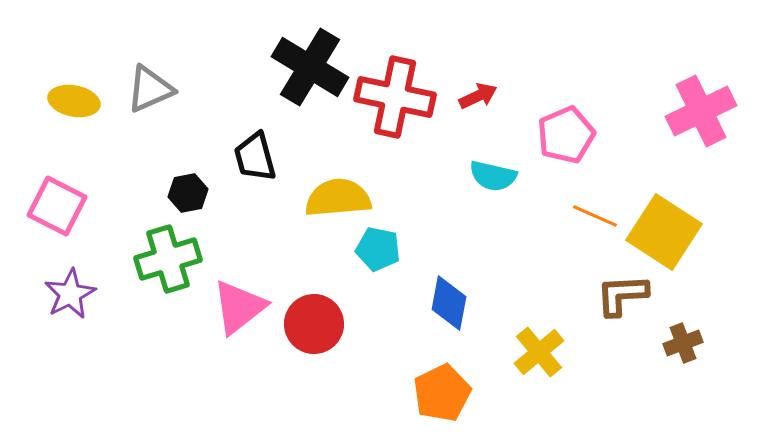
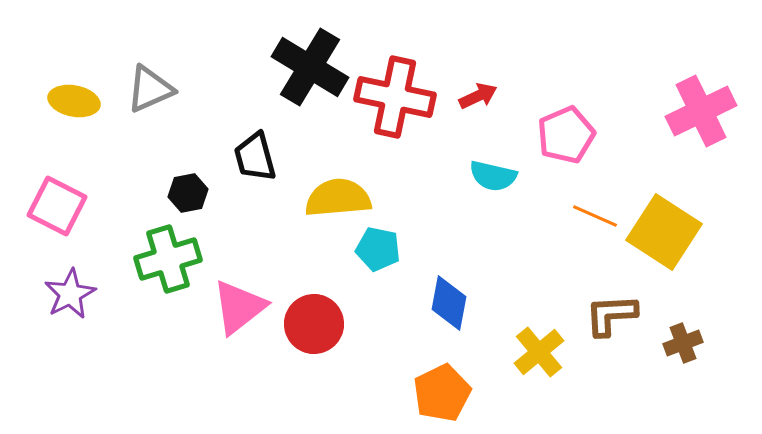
brown L-shape: moved 11 px left, 20 px down
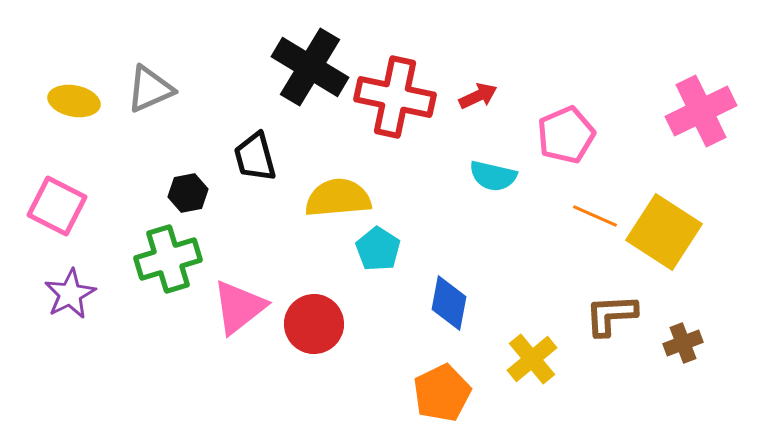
cyan pentagon: rotated 21 degrees clockwise
yellow cross: moved 7 px left, 7 px down
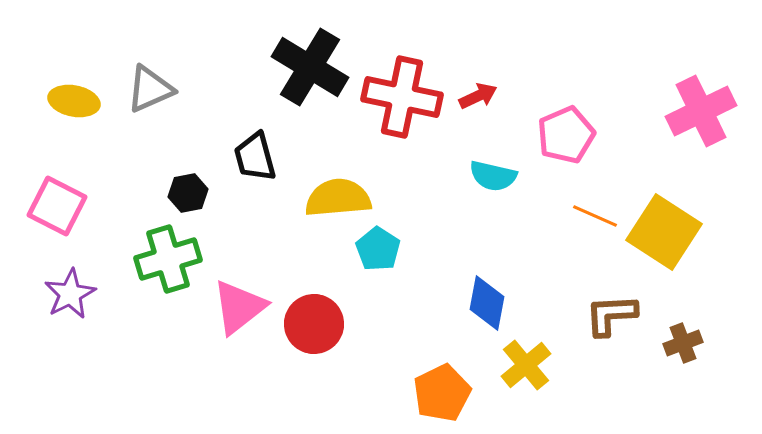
red cross: moved 7 px right
blue diamond: moved 38 px right
yellow cross: moved 6 px left, 6 px down
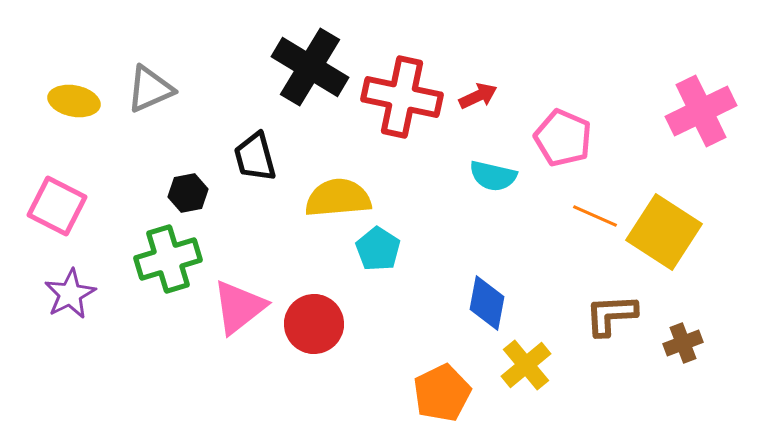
pink pentagon: moved 3 px left, 3 px down; rotated 26 degrees counterclockwise
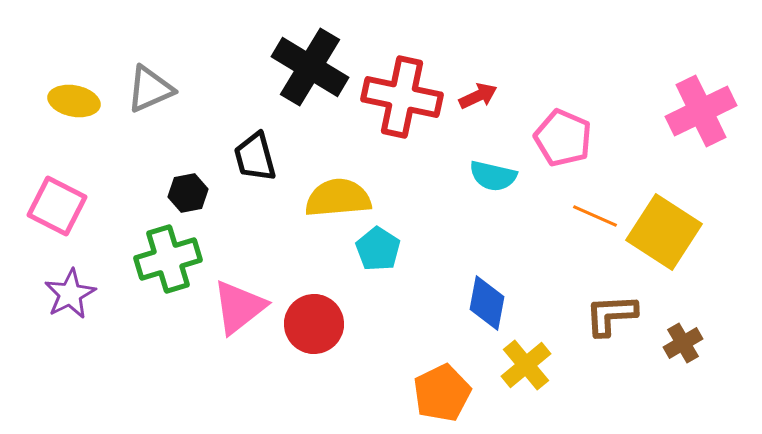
brown cross: rotated 9 degrees counterclockwise
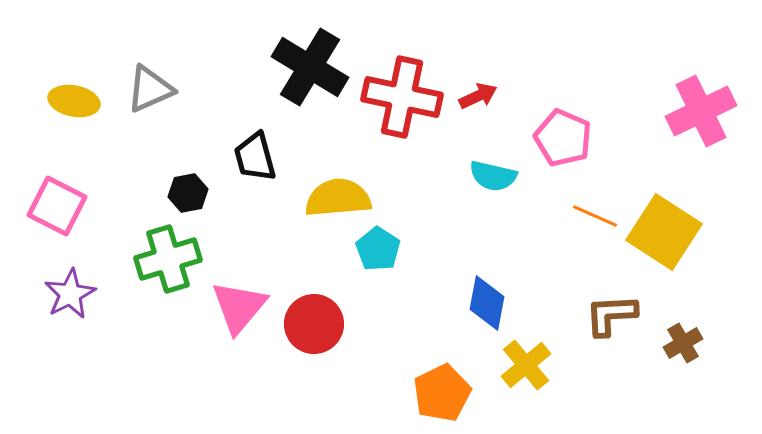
pink triangle: rotated 12 degrees counterclockwise
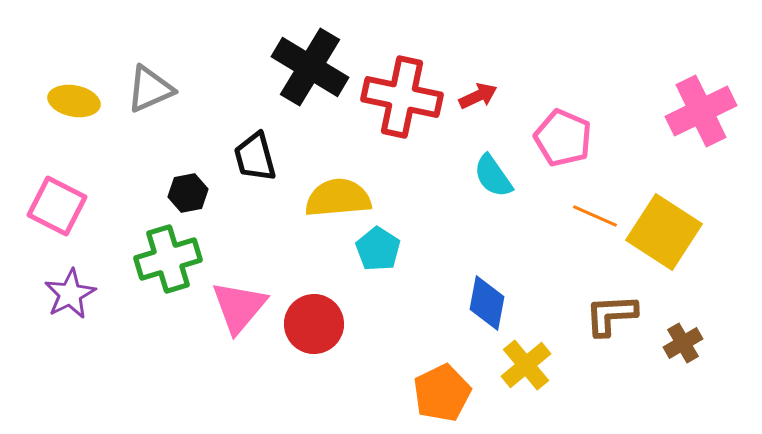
cyan semicircle: rotated 42 degrees clockwise
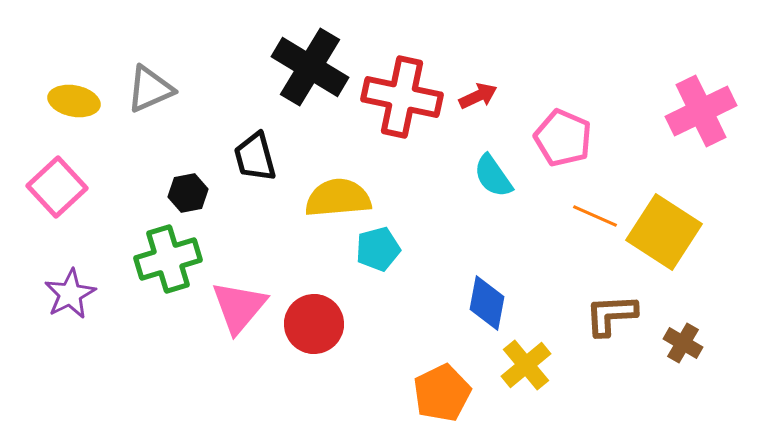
pink square: moved 19 px up; rotated 20 degrees clockwise
cyan pentagon: rotated 24 degrees clockwise
brown cross: rotated 30 degrees counterclockwise
